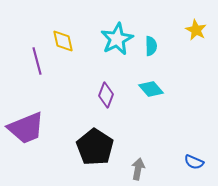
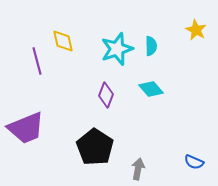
cyan star: moved 10 px down; rotated 8 degrees clockwise
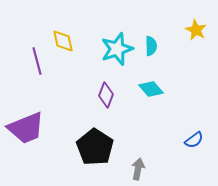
blue semicircle: moved 22 px up; rotated 60 degrees counterclockwise
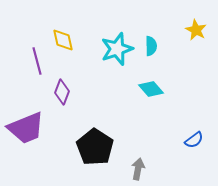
yellow diamond: moved 1 px up
purple diamond: moved 44 px left, 3 px up
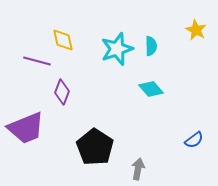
purple line: rotated 60 degrees counterclockwise
